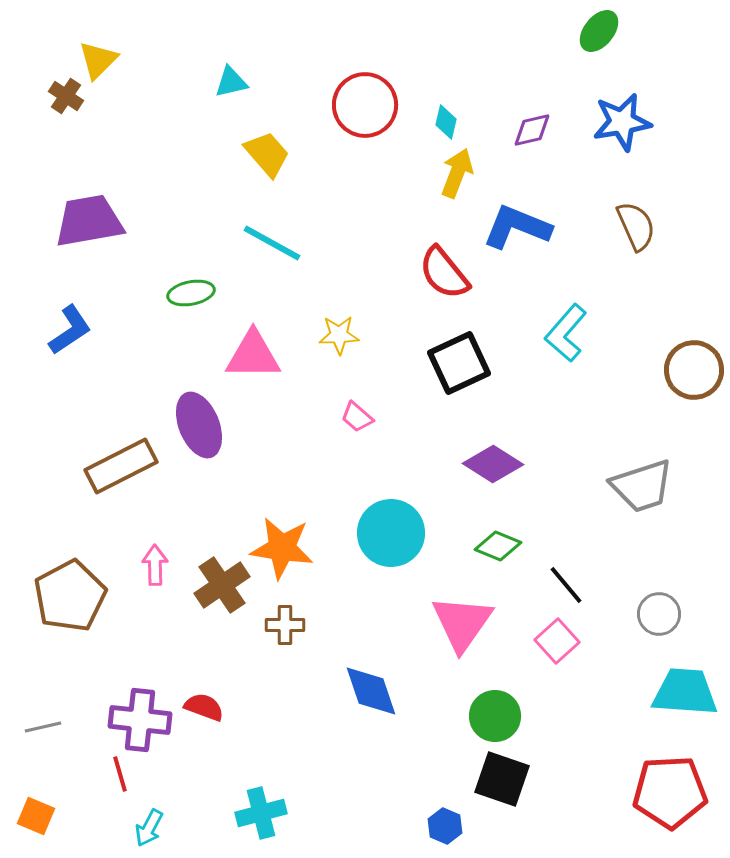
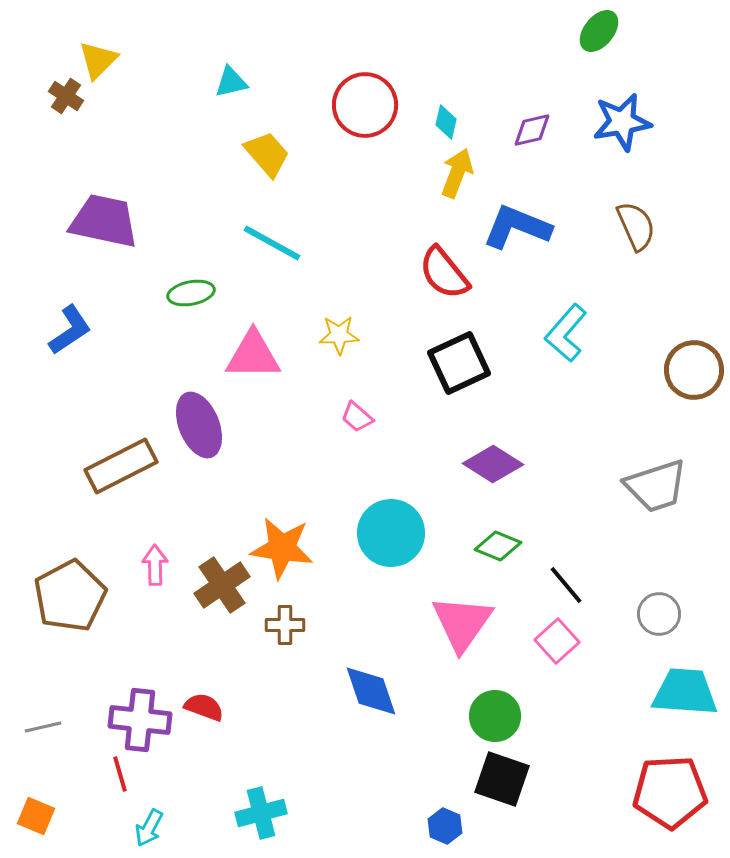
purple trapezoid at (89, 221): moved 15 px right; rotated 22 degrees clockwise
gray trapezoid at (642, 486): moved 14 px right
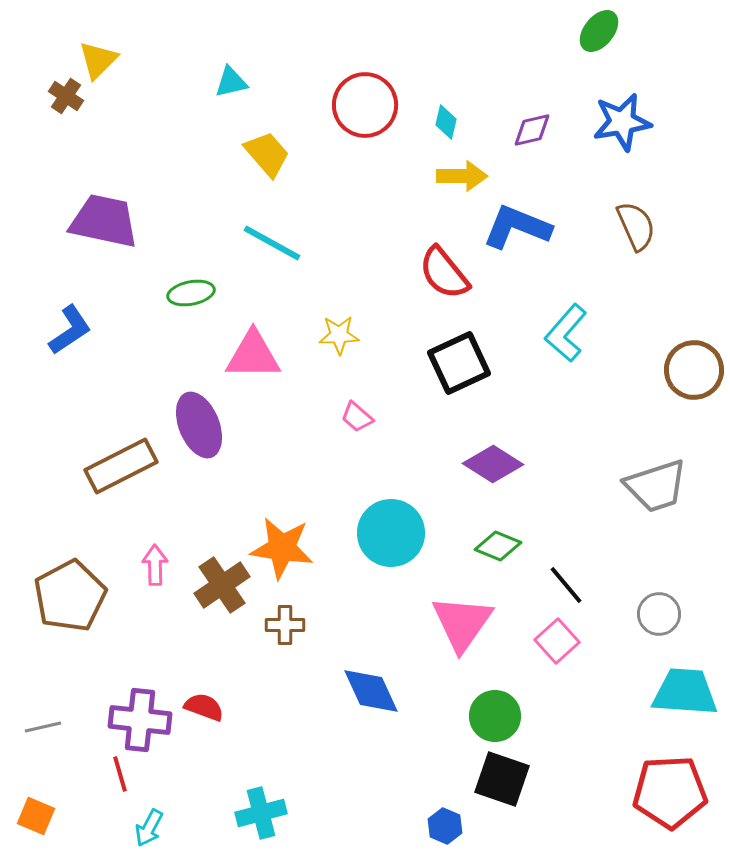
yellow arrow at (457, 173): moved 5 px right, 3 px down; rotated 69 degrees clockwise
blue diamond at (371, 691): rotated 6 degrees counterclockwise
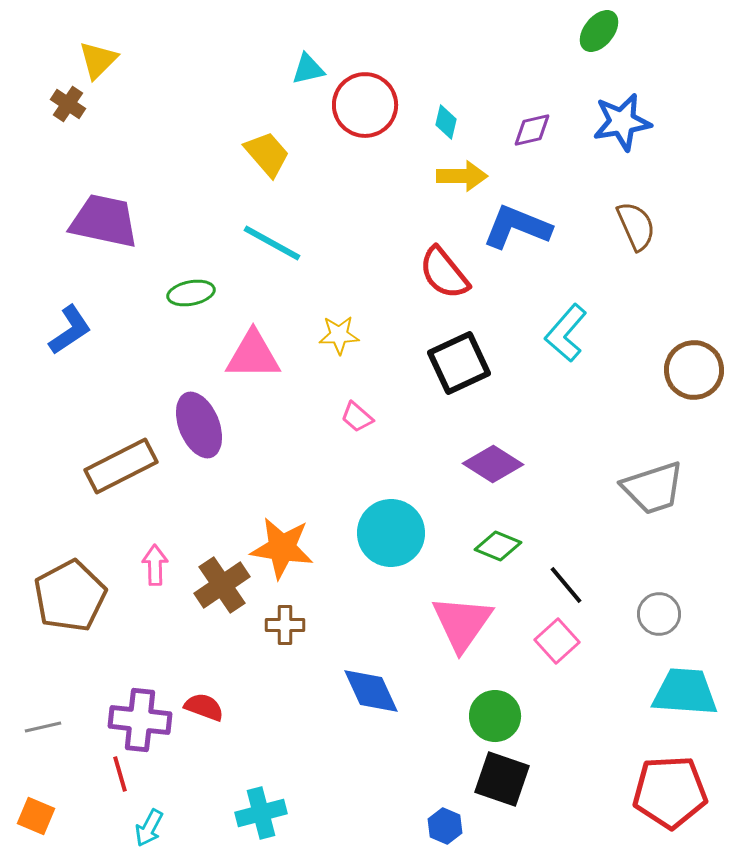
cyan triangle at (231, 82): moved 77 px right, 13 px up
brown cross at (66, 96): moved 2 px right, 8 px down
gray trapezoid at (656, 486): moved 3 px left, 2 px down
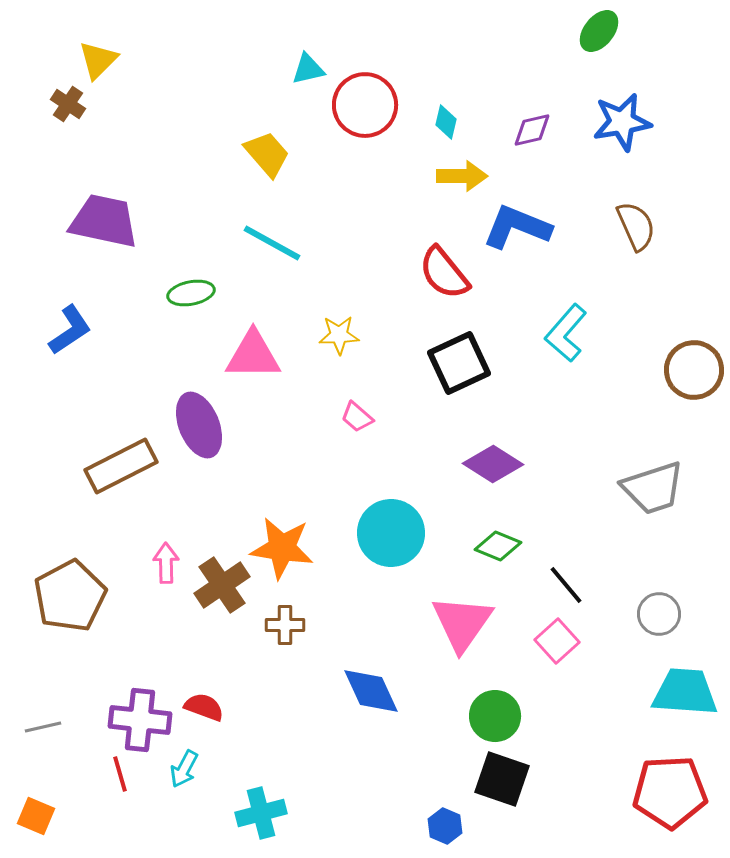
pink arrow at (155, 565): moved 11 px right, 2 px up
cyan arrow at (149, 828): moved 35 px right, 59 px up
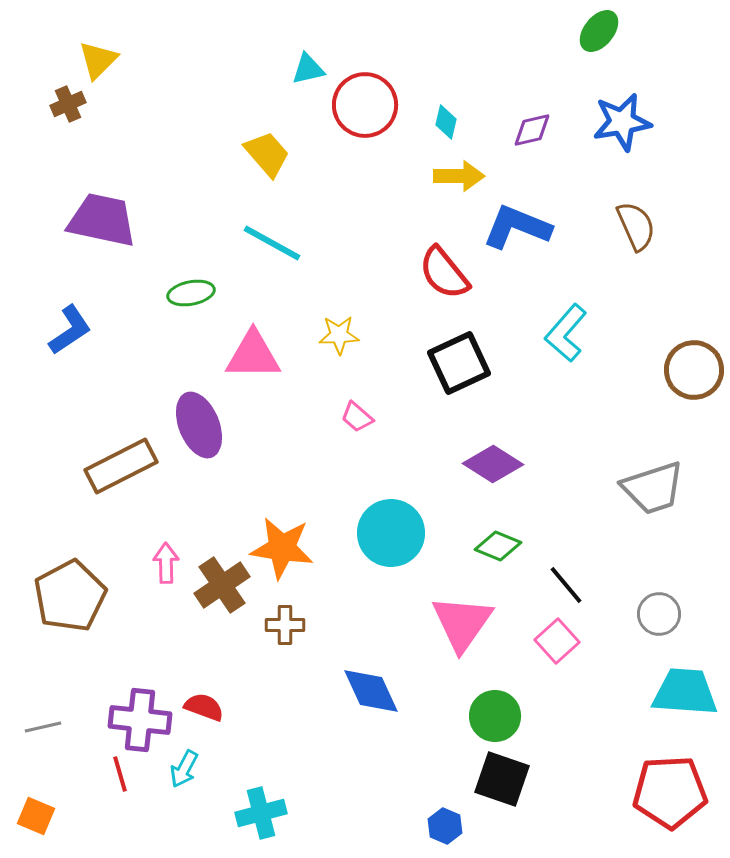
brown cross at (68, 104): rotated 32 degrees clockwise
yellow arrow at (462, 176): moved 3 px left
purple trapezoid at (104, 221): moved 2 px left, 1 px up
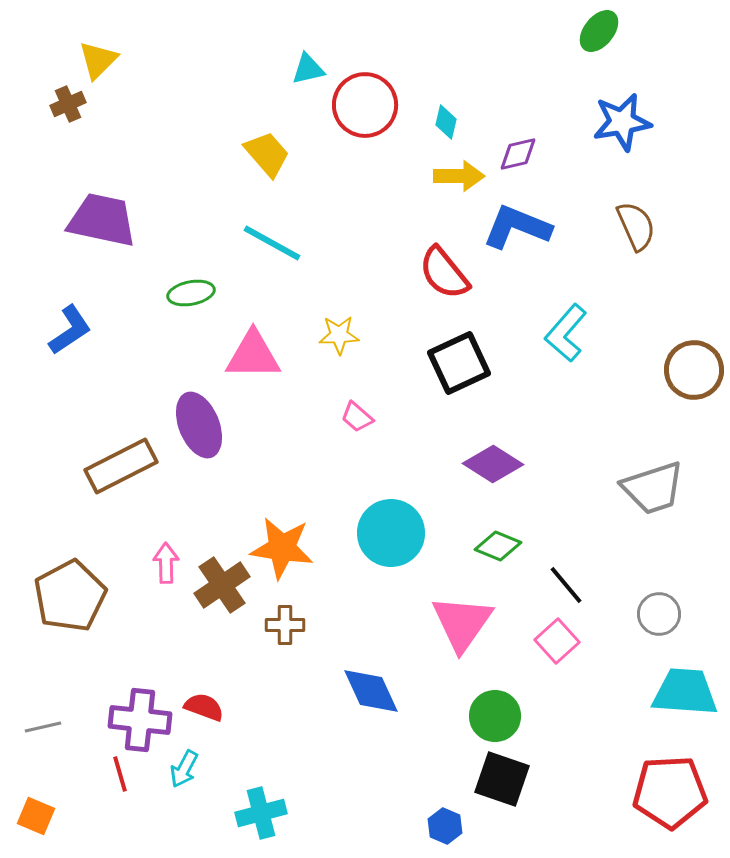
purple diamond at (532, 130): moved 14 px left, 24 px down
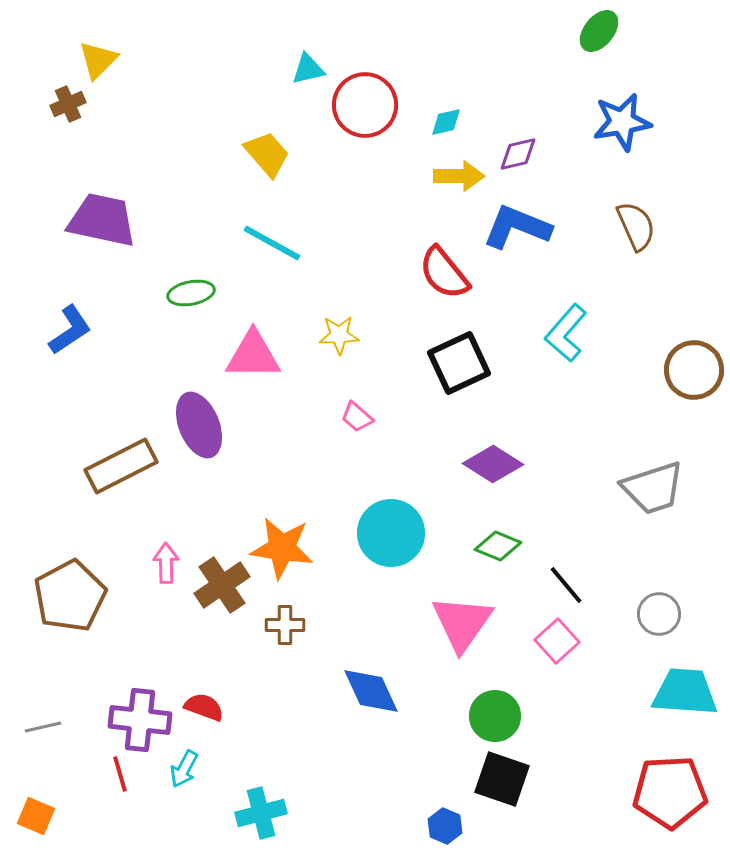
cyan diamond at (446, 122): rotated 64 degrees clockwise
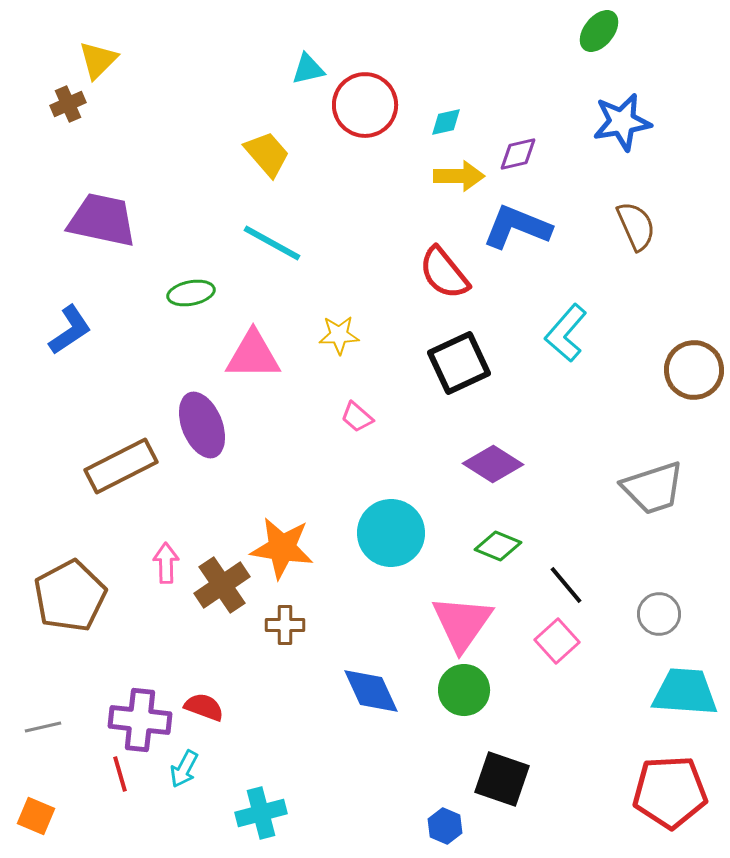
purple ellipse at (199, 425): moved 3 px right
green circle at (495, 716): moved 31 px left, 26 px up
